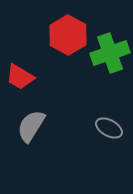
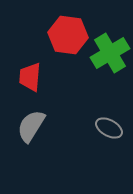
red hexagon: rotated 21 degrees counterclockwise
green cross: rotated 12 degrees counterclockwise
red trapezoid: moved 10 px right; rotated 64 degrees clockwise
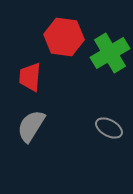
red hexagon: moved 4 px left, 2 px down
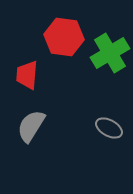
red trapezoid: moved 3 px left, 2 px up
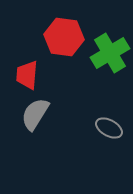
gray semicircle: moved 4 px right, 12 px up
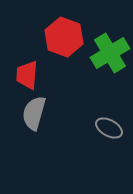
red hexagon: rotated 12 degrees clockwise
gray semicircle: moved 1 px left, 1 px up; rotated 16 degrees counterclockwise
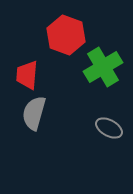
red hexagon: moved 2 px right, 2 px up
green cross: moved 7 px left, 14 px down
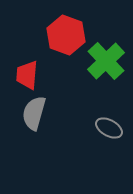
green cross: moved 3 px right, 6 px up; rotated 12 degrees counterclockwise
